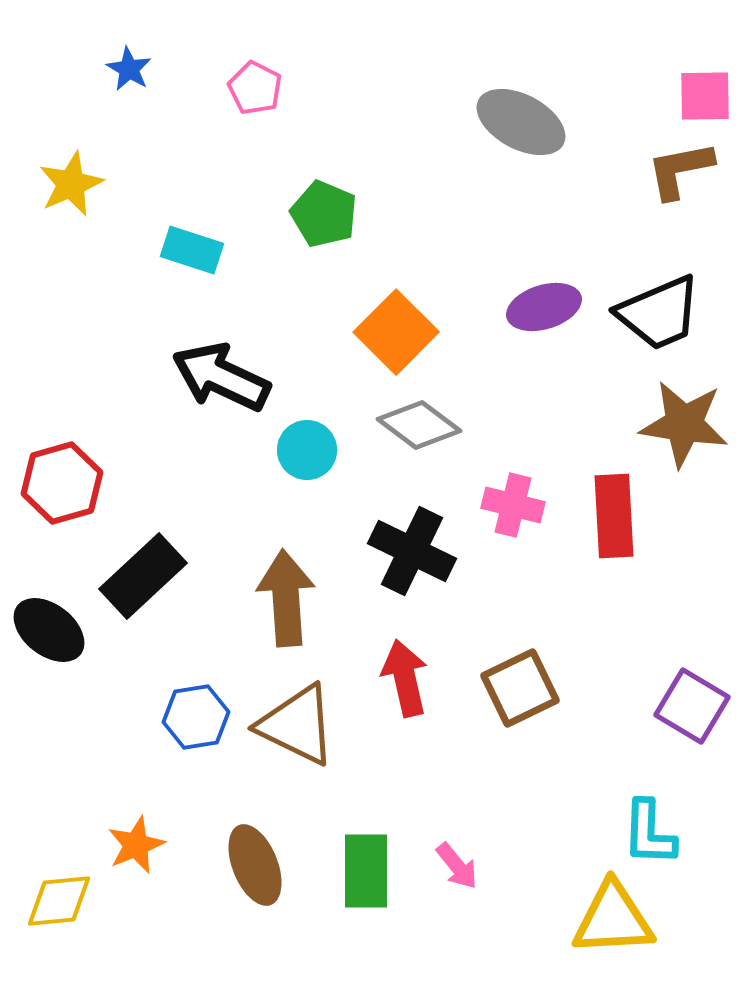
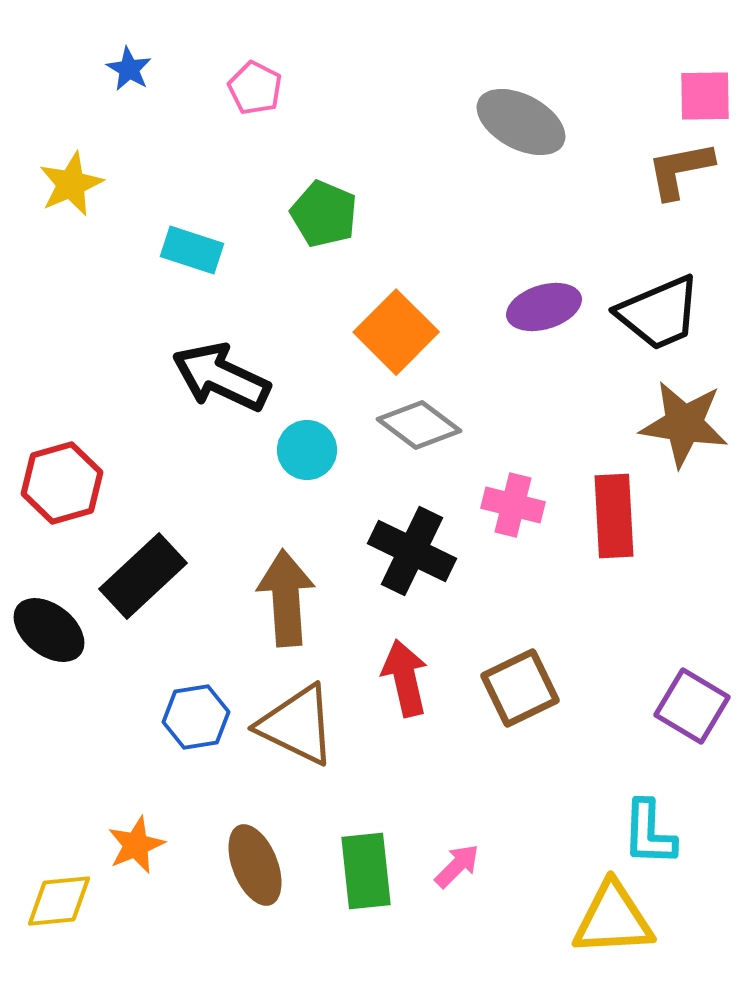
pink arrow: rotated 96 degrees counterclockwise
green rectangle: rotated 6 degrees counterclockwise
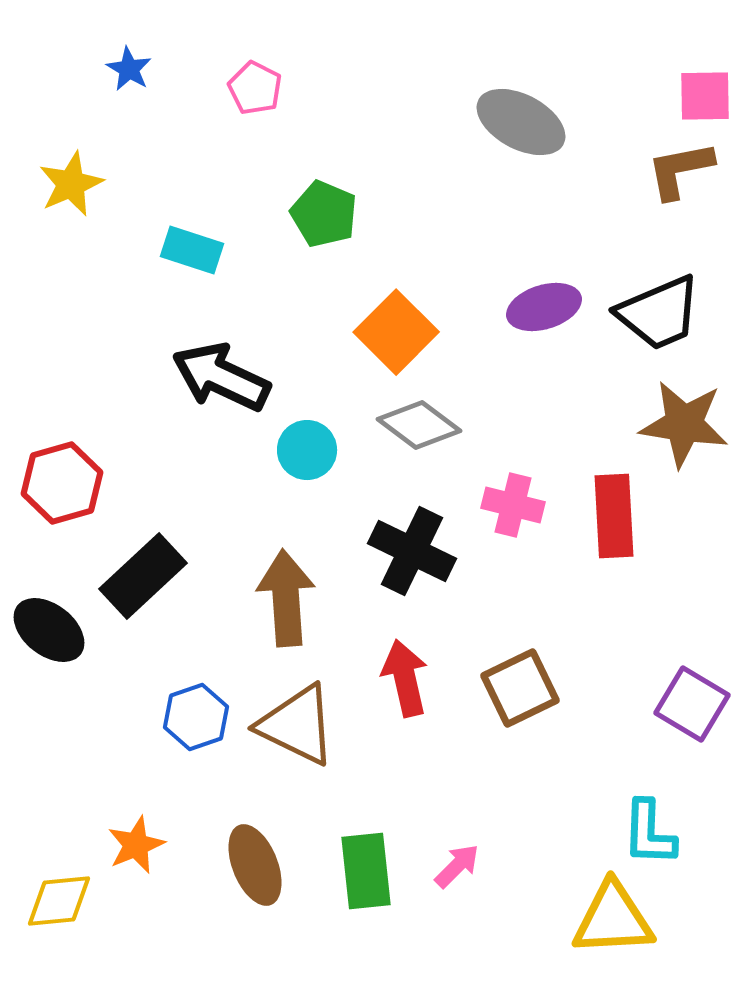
purple square: moved 2 px up
blue hexagon: rotated 10 degrees counterclockwise
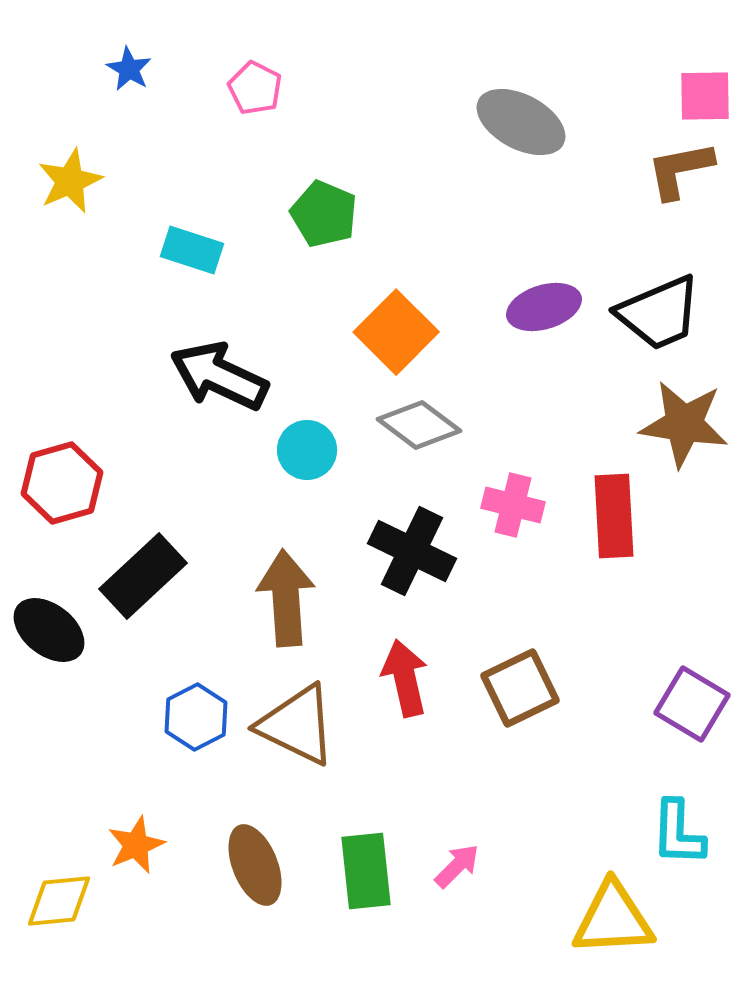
yellow star: moved 1 px left, 3 px up
black arrow: moved 2 px left, 1 px up
blue hexagon: rotated 8 degrees counterclockwise
cyan L-shape: moved 29 px right
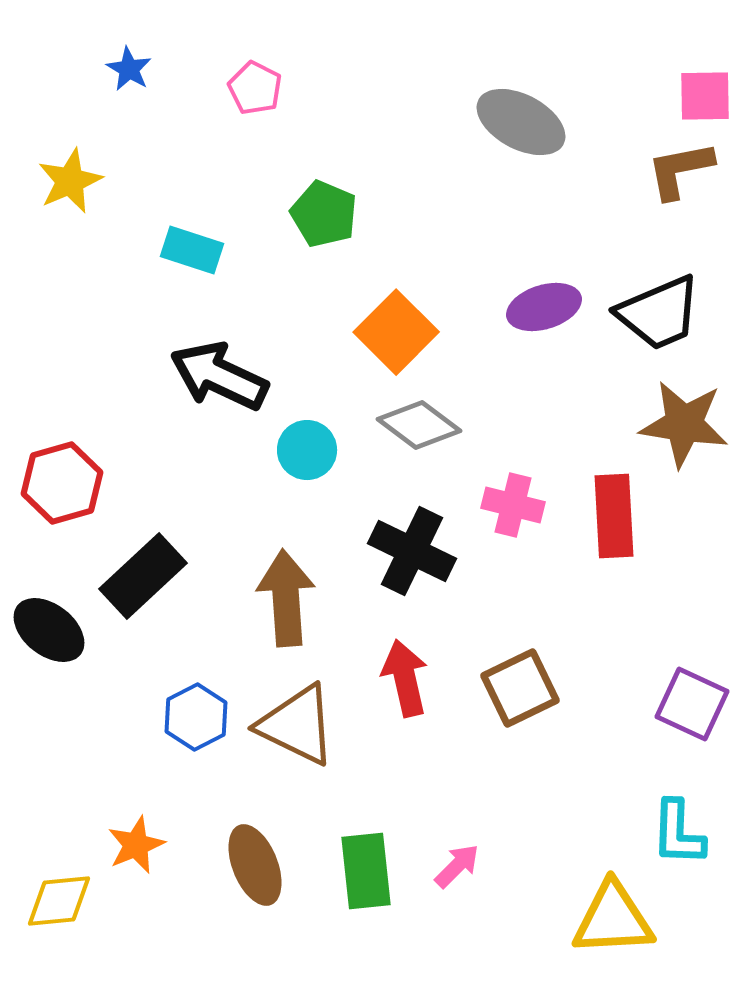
purple square: rotated 6 degrees counterclockwise
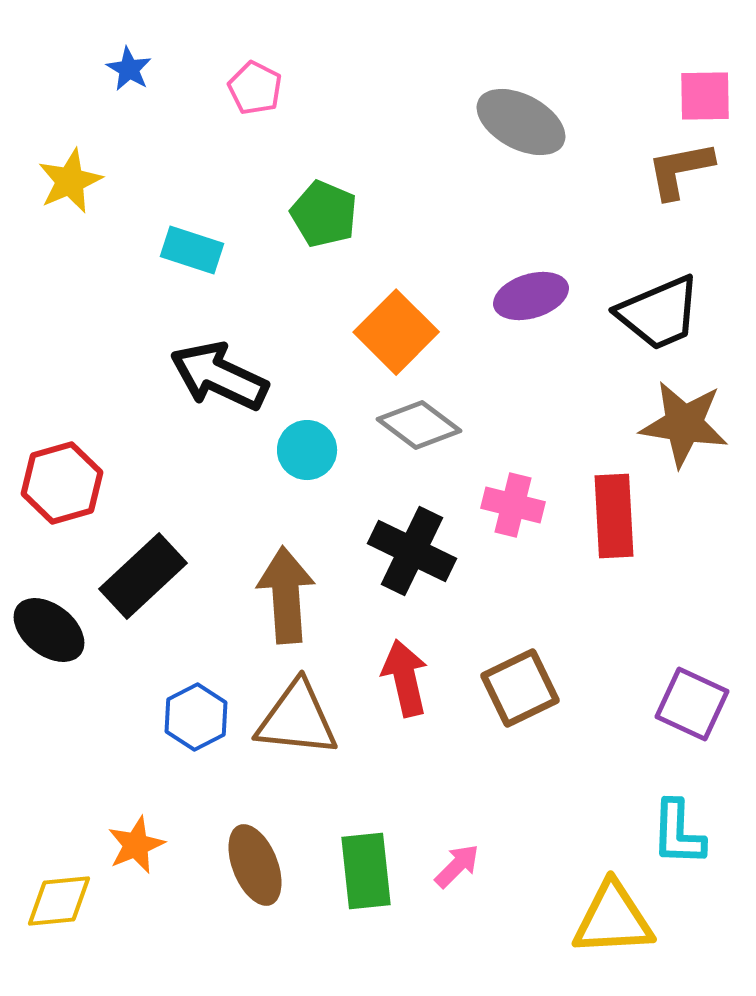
purple ellipse: moved 13 px left, 11 px up
brown arrow: moved 3 px up
brown triangle: moved 6 px up; rotated 20 degrees counterclockwise
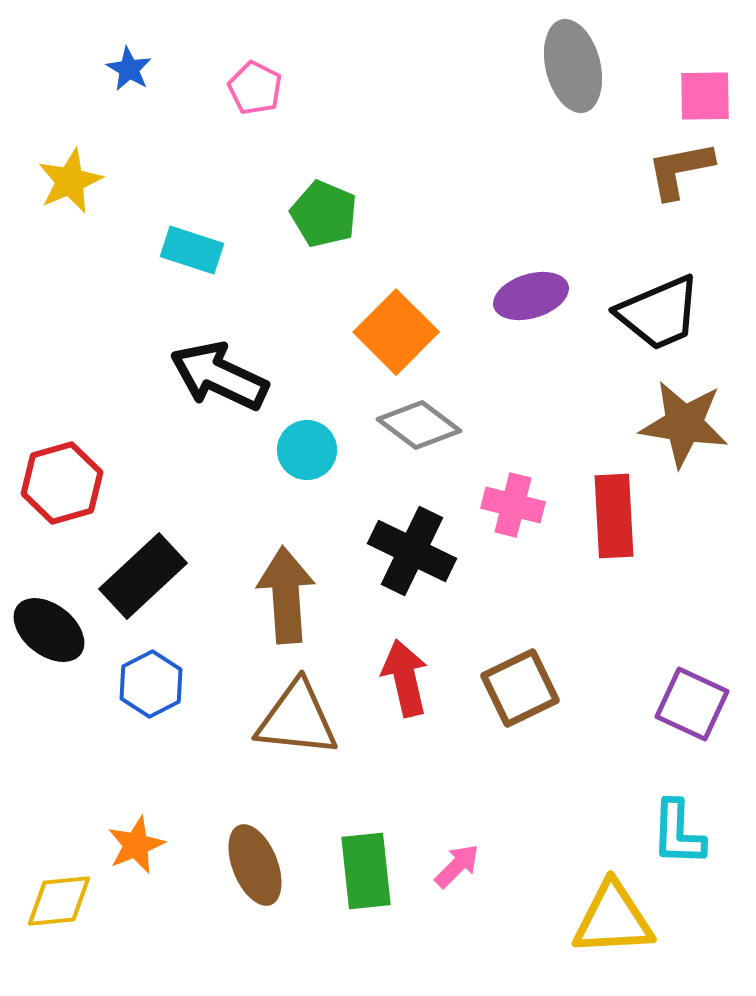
gray ellipse: moved 52 px right, 56 px up; rotated 48 degrees clockwise
blue hexagon: moved 45 px left, 33 px up
